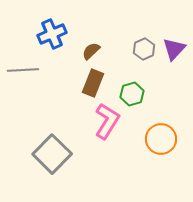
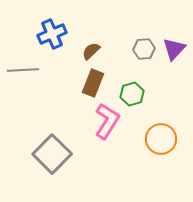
gray hexagon: rotated 20 degrees clockwise
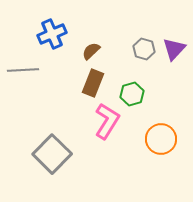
gray hexagon: rotated 20 degrees clockwise
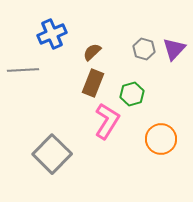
brown semicircle: moved 1 px right, 1 px down
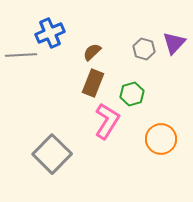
blue cross: moved 2 px left, 1 px up
purple triangle: moved 6 px up
gray line: moved 2 px left, 15 px up
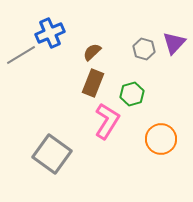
gray line: rotated 28 degrees counterclockwise
gray square: rotated 9 degrees counterclockwise
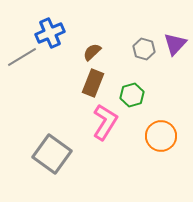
purple triangle: moved 1 px right, 1 px down
gray line: moved 1 px right, 2 px down
green hexagon: moved 1 px down
pink L-shape: moved 2 px left, 1 px down
orange circle: moved 3 px up
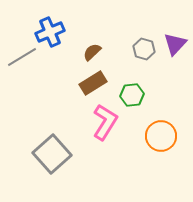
blue cross: moved 1 px up
brown rectangle: rotated 36 degrees clockwise
green hexagon: rotated 10 degrees clockwise
gray square: rotated 12 degrees clockwise
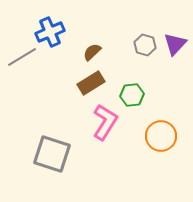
gray hexagon: moved 1 px right, 4 px up
brown rectangle: moved 2 px left
gray square: rotated 30 degrees counterclockwise
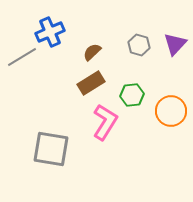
gray hexagon: moved 6 px left
orange circle: moved 10 px right, 25 px up
gray square: moved 1 px left, 5 px up; rotated 9 degrees counterclockwise
